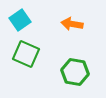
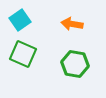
green square: moved 3 px left
green hexagon: moved 8 px up
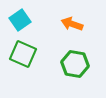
orange arrow: rotated 10 degrees clockwise
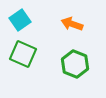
green hexagon: rotated 12 degrees clockwise
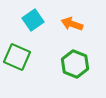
cyan square: moved 13 px right
green square: moved 6 px left, 3 px down
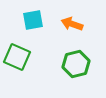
cyan square: rotated 25 degrees clockwise
green hexagon: moved 1 px right; rotated 24 degrees clockwise
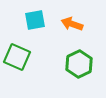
cyan square: moved 2 px right
green hexagon: moved 3 px right; rotated 12 degrees counterclockwise
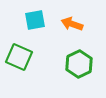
green square: moved 2 px right
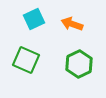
cyan square: moved 1 px left, 1 px up; rotated 15 degrees counterclockwise
green square: moved 7 px right, 3 px down
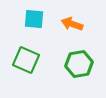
cyan square: rotated 30 degrees clockwise
green hexagon: rotated 16 degrees clockwise
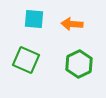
orange arrow: rotated 15 degrees counterclockwise
green hexagon: rotated 16 degrees counterclockwise
